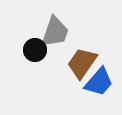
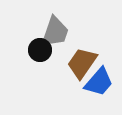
black circle: moved 5 px right
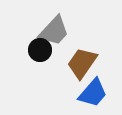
gray trapezoid: moved 1 px left, 1 px up; rotated 24 degrees clockwise
blue trapezoid: moved 6 px left, 11 px down
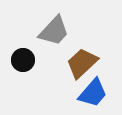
black circle: moved 17 px left, 10 px down
brown trapezoid: rotated 12 degrees clockwise
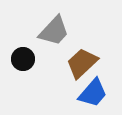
black circle: moved 1 px up
